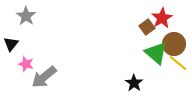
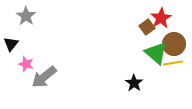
red star: moved 1 px left
yellow line: moved 5 px left; rotated 48 degrees counterclockwise
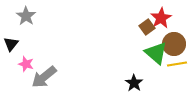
yellow line: moved 4 px right, 1 px down
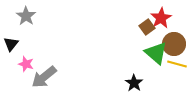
yellow line: rotated 24 degrees clockwise
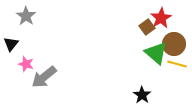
black star: moved 8 px right, 12 px down
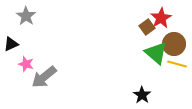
black triangle: rotated 28 degrees clockwise
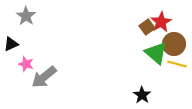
red star: moved 4 px down
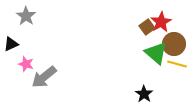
black star: moved 2 px right, 1 px up
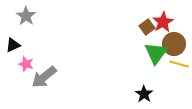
red star: moved 2 px right
black triangle: moved 2 px right, 1 px down
green triangle: rotated 25 degrees clockwise
yellow line: moved 2 px right
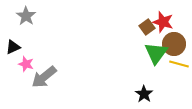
red star: rotated 25 degrees counterclockwise
black triangle: moved 2 px down
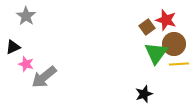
red star: moved 3 px right, 2 px up
yellow line: rotated 18 degrees counterclockwise
black star: rotated 18 degrees clockwise
